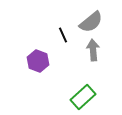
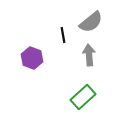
black line: rotated 14 degrees clockwise
gray arrow: moved 4 px left, 5 px down
purple hexagon: moved 6 px left, 3 px up
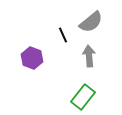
black line: rotated 14 degrees counterclockwise
gray arrow: moved 1 px down
green rectangle: rotated 10 degrees counterclockwise
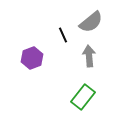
purple hexagon: rotated 20 degrees clockwise
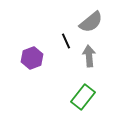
black line: moved 3 px right, 6 px down
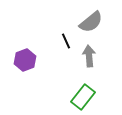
purple hexagon: moved 7 px left, 2 px down
